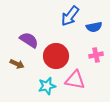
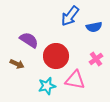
pink cross: moved 4 px down; rotated 24 degrees counterclockwise
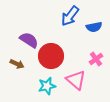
red circle: moved 5 px left
pink triangle: moved 1 px right; rotated 30 degrees clockwise
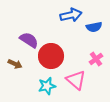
blue arrow: moved 1 px right, 1 px up; rotated 140 degrees counterclockwise
brown arrow: moved 2 px left
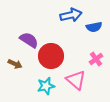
cyan star: moved 1 px left
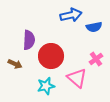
purple semicircle: rotated 60 degrees clockwise
pink triangle: moved 1 px right, 2 px up
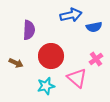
purple semicircle: moved 10 px up
brown arrow: moved 1 px right, 1 px up
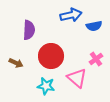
blue semicircle: moved 1 px up
cyan star: rotated 24 degrees clockwise
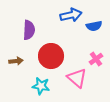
brown arrow: moved 2 px up; rotated 32 degrees counterclockwise
cyan star: moved 5 px left
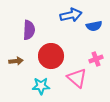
pink cross: rotated 16 degrees clockwise
cyan star: rotated 12 degrees counterclockwise
